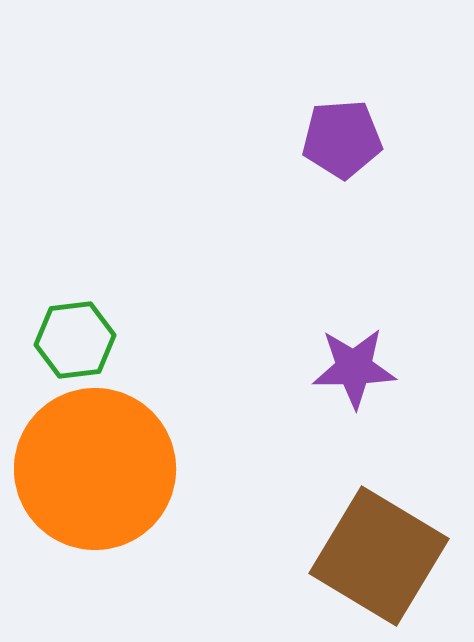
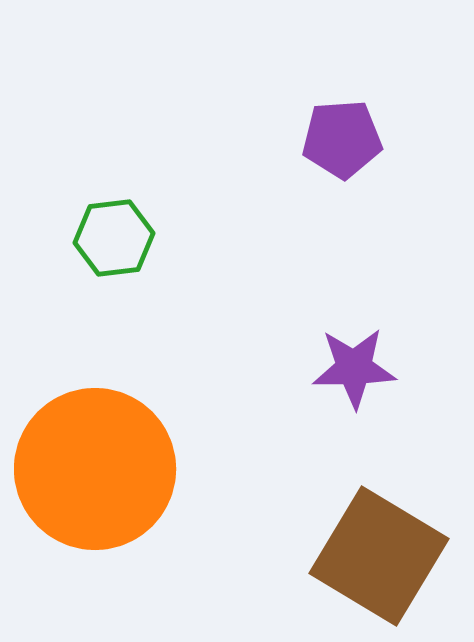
green hexagon: moved 39 px right, 102 px up
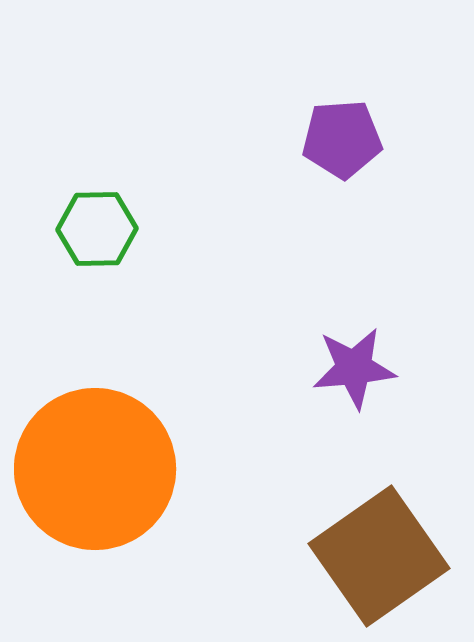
green hexagon: moved 17 px left, 9 px up; rotated 6 degrees clockwise
purple star: rotated 4 degrees counterclockwise
brown square: rotated 24 degrees clockwise
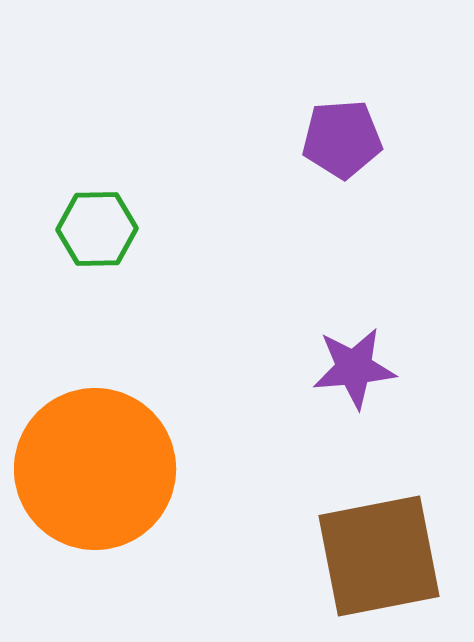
brown square: rotated 24 degrees clockwise
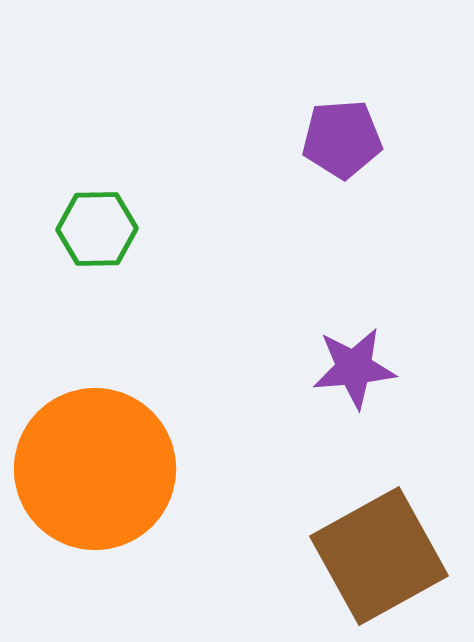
brown square: rotated 18 degrees counterclockwise
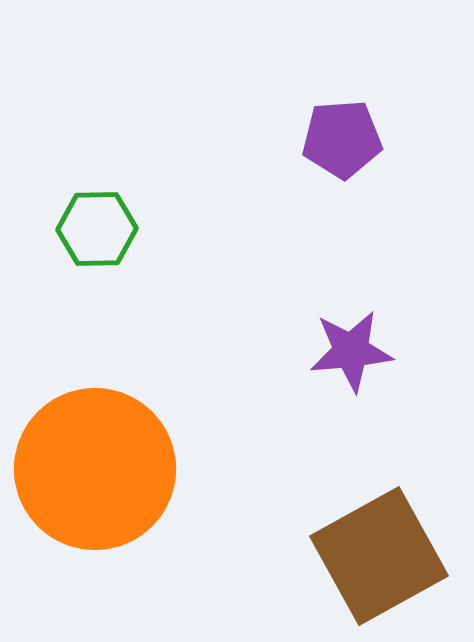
purple star: moved 3 px left, 17 px up
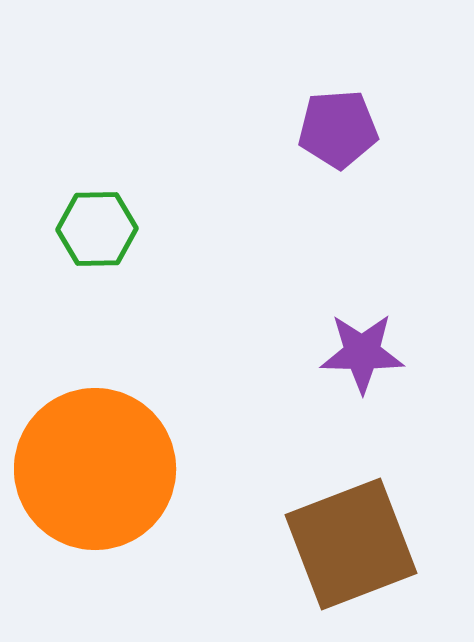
purple pentagon: moved 4 px left, 10 px up
purple star: moved 11 px right, 2 px down; rotated 6 degrees clockwise
brown square: moved 28 px left, 12 px up; rotated 8 degrees clockwise
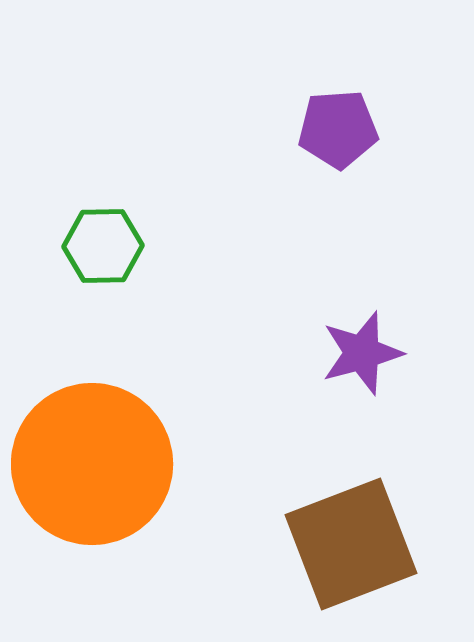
green hexagon: moved 6 px right, 17 px down
purple star: rotated 16 degrees counterclockwise
orange circle: moved 3 px left, 5 px up
